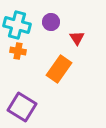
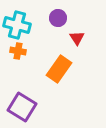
purple circle: moved 7 px right, 4 px up
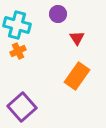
purple circle: moved 4 px up
orange cross: rotated 35 degrees counterclockwise
orange rectangle: moved 18 px right, 7 px down
purple square: rotated 16 degrees clockwise
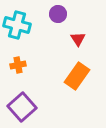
red triangle: moved 1 px right, 1 px down
orange cross: moved 14 px down; rotated 14 degrees clockwise
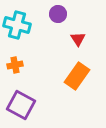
orange cross: moved 3 px left
purple square: moved 1 px left, 2 px up; rotated 20 degrees counterclockwise
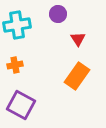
cyan cross: rotated 24 degrees counterclockwise
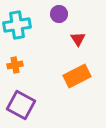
purple circle: moved 1 px right
orange rectangle: rotated 28 degrees clockwise
